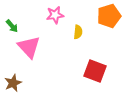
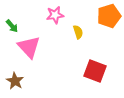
yellow semicircle: rotated 24 degrees counterclockwise
brown star: moved 2 px right, 2 px up; rotated 18 degrees counterclockwise
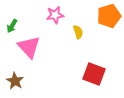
green arrow: rotated 72 degrees clockwise
red square: moved 1 px left, 3 px down
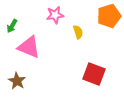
pink triangle: rotated 25 degrees counterclockwise
brown star: moved 2 px right
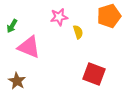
pink star: moved 4 px right, 2 px down
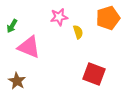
orange pentagon: moved 1 px left, 2 px down
